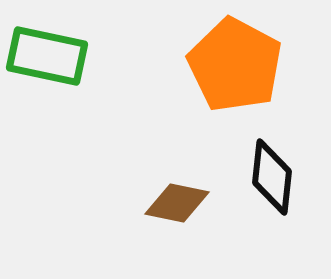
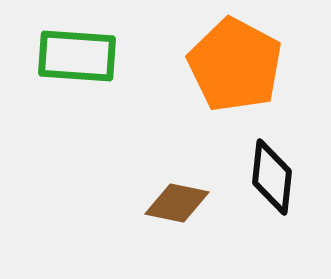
green rectangle: moved 30 px right; rotated 8 degrees counterclockwise
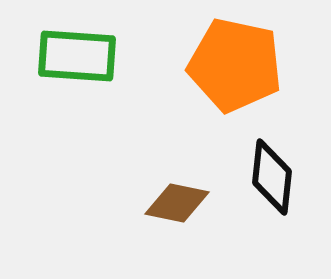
orange pentagon: rotated 16 degrees counterclockwise
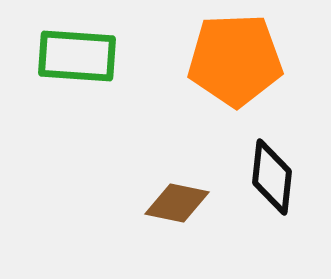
orange pentagon: moved 5 px up; rotated 14 degrees counterclockwise
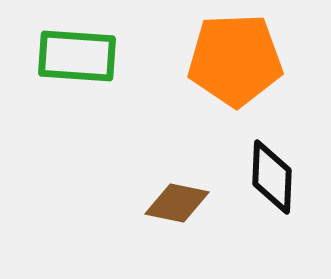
black diamond: rotated 4 degrees counterclockwise
